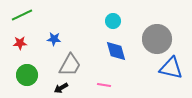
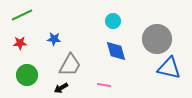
blue triangle: moved 2 px left
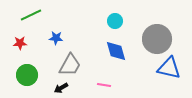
green line: moved 9 px right
cyan circle: moved 2 px right
blue star: moved 2 px right, 1 px up
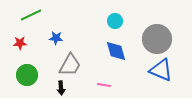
blue triangle: moved 8 px left, 2 px down; rotated 10 degrees clockwise
black arrow: rotated 64 degrees counterclockwise
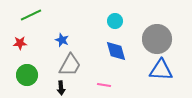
blue star: moved 6 px right, 2 px down; rotated 16 degrees clockwise
blue triangle: rotated 20 degrees counterclockwise
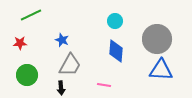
blue diamond: rotated 20 degrees clockwise
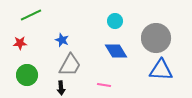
gray circle: moved 1 px left, 1 px up
blue diamond: rotated 35 degrees counterclockwise
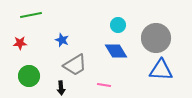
green line: rotated 15 degrees clockwise
cyan circle: moved 3 px right, 4 px down
gray trapezoid: moved 5 px right; rotated 30 degrees clockwise
green circle: moved 2 px right, 1 px down
